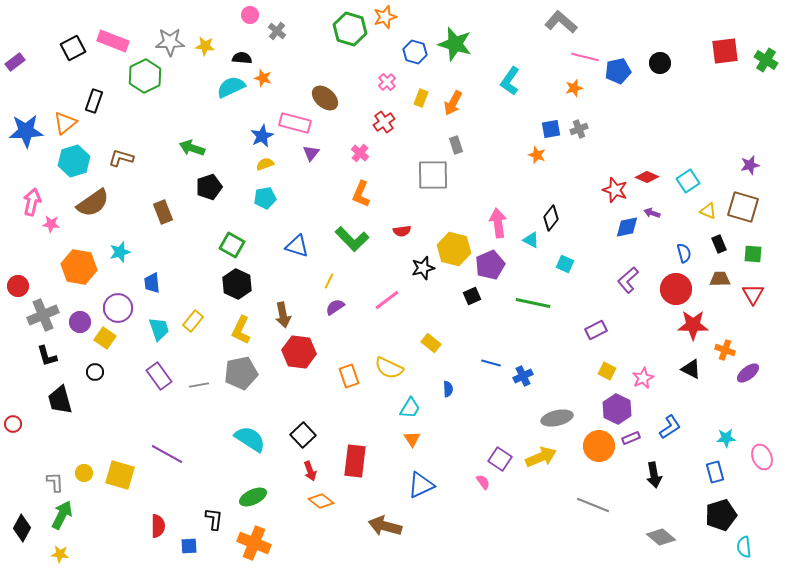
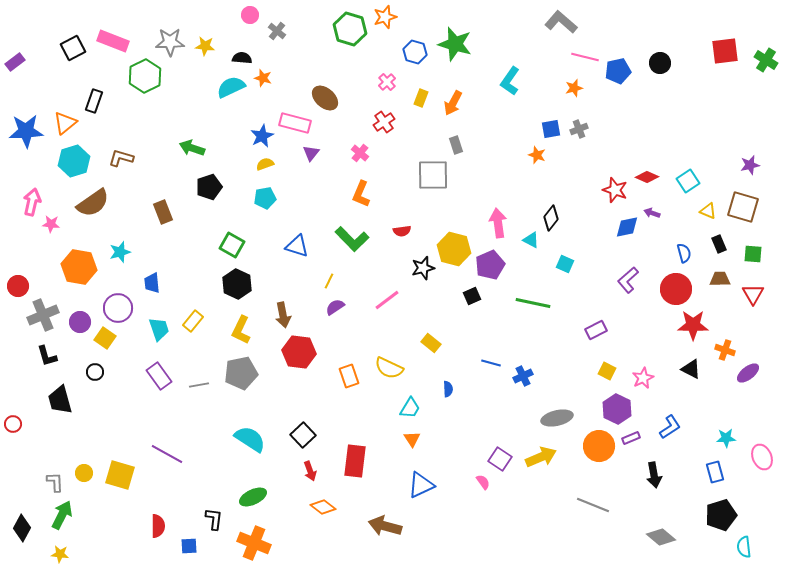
orange diamond at (321, 501): moved 2 px right, 6 px down
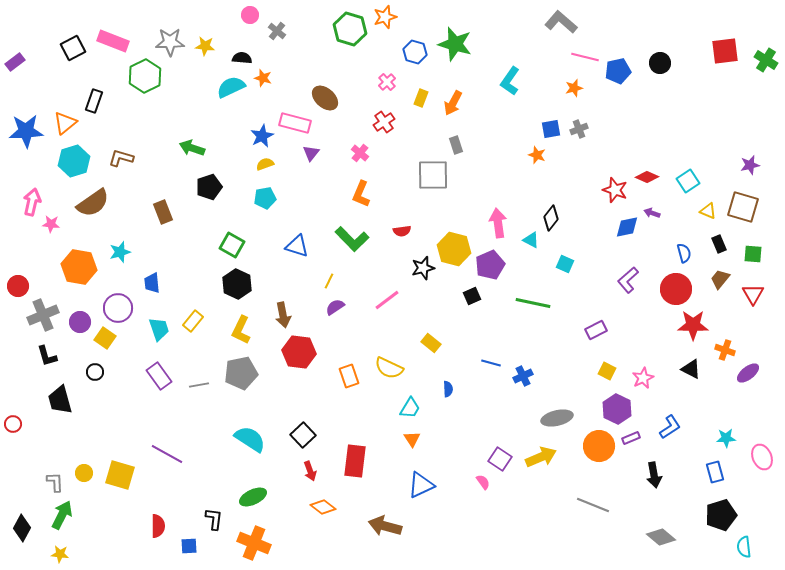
brown trapezoid at (720, 279): rotated 50 degrees counterclockwise
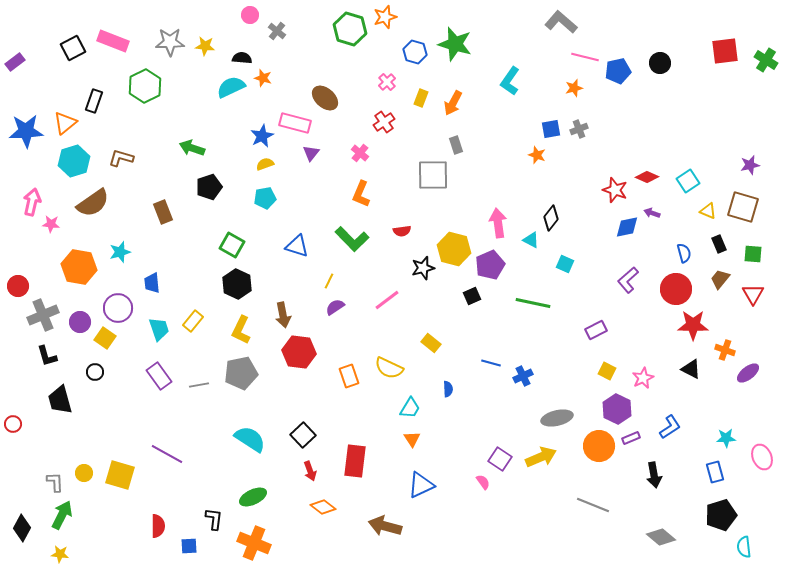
green hexagon at (145, 76): moved 10 px down
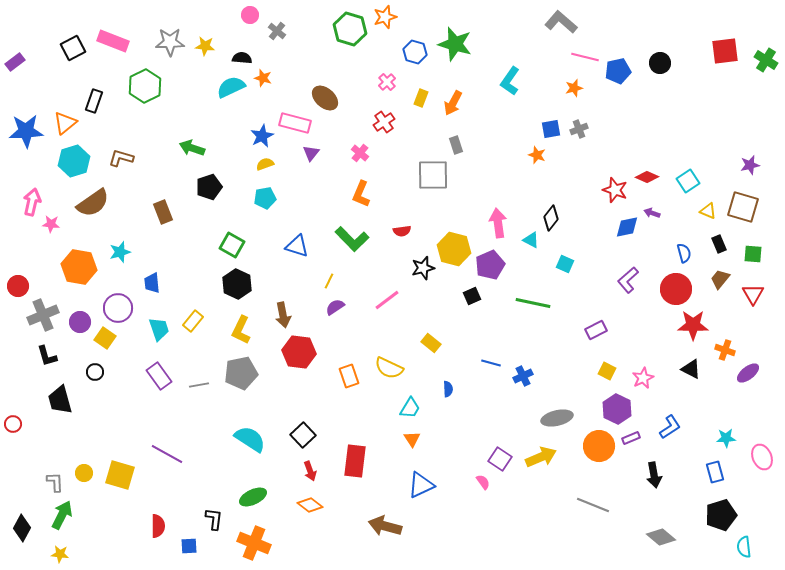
orange diamond at (323, 507): moved 13 px left, 2 px up
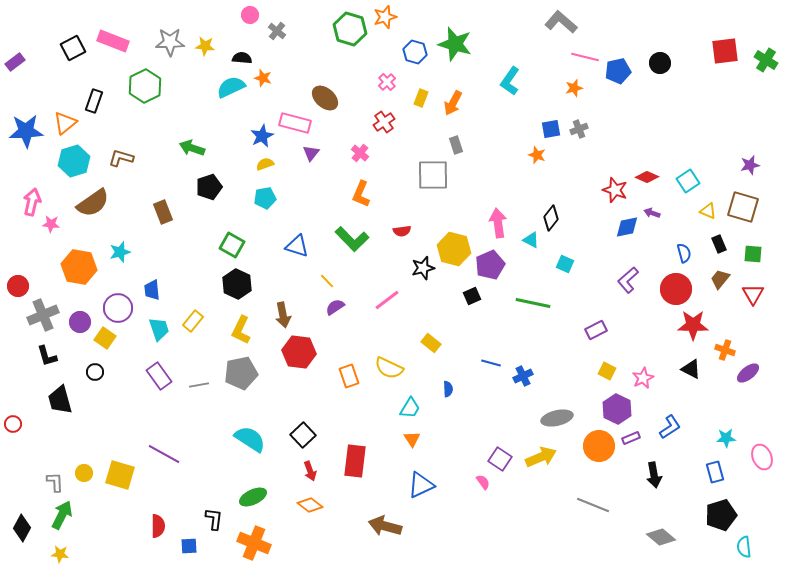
yellow line at (329, 281): moved 2 px left; rotated 70 degrees counterclockwise
blue trapezoid at (152, 283): moved 7 px down
purple line at (167, 454): moved 3 px left
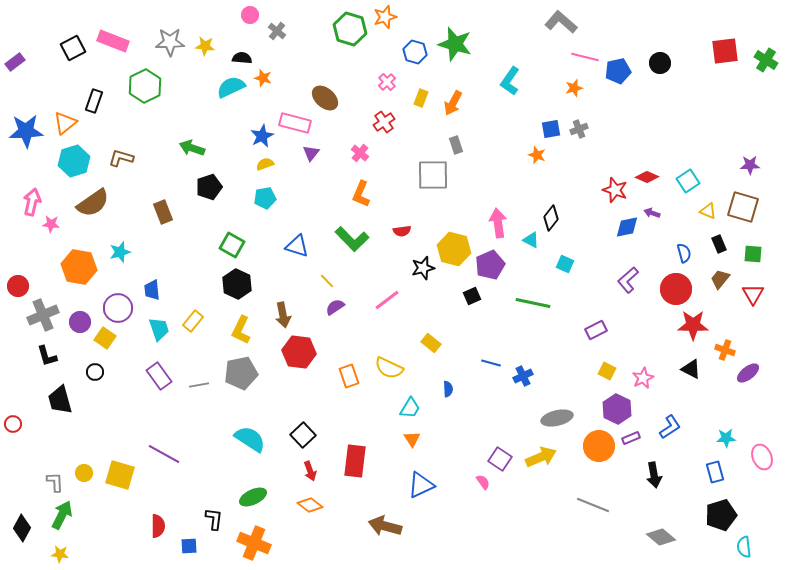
purple star at (750, 165): rotated 12 degrees clockwise
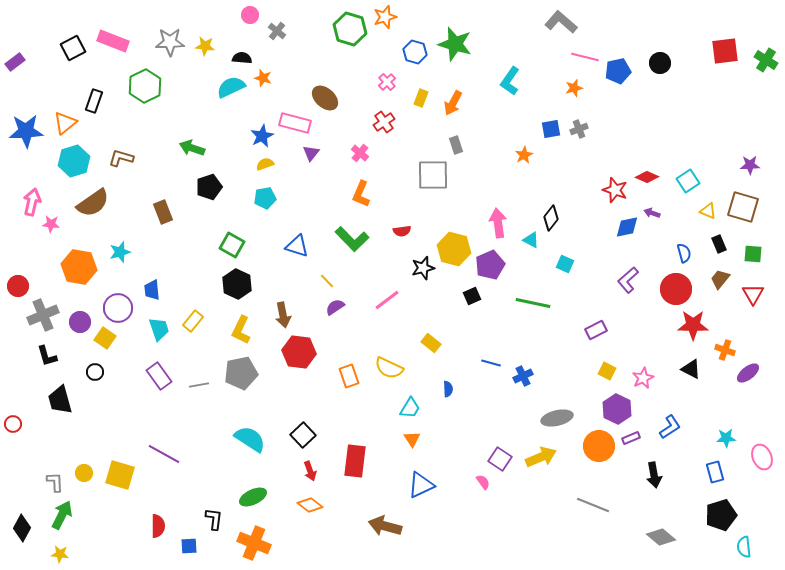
orange star at (537, 155): moved 13 px left; rotated 24 degrees clockwise
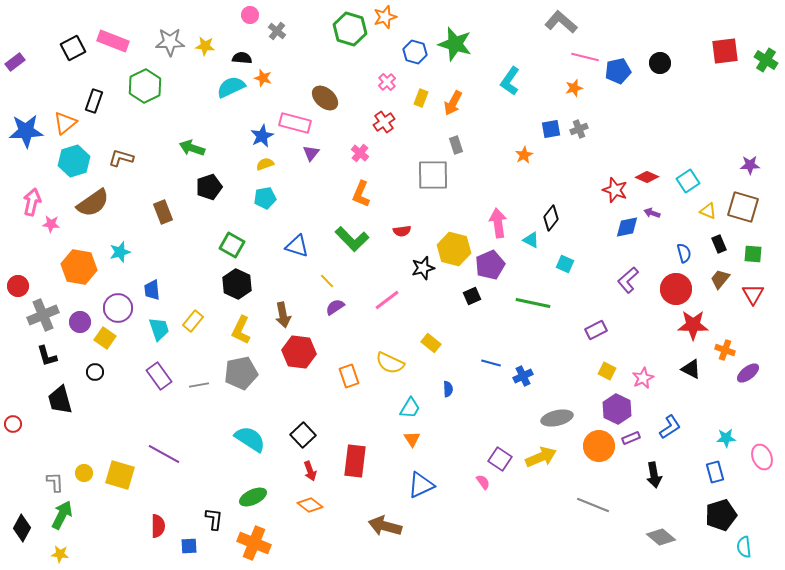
yellow semicircle at (389, 368): moved 1 px right, 5 px up
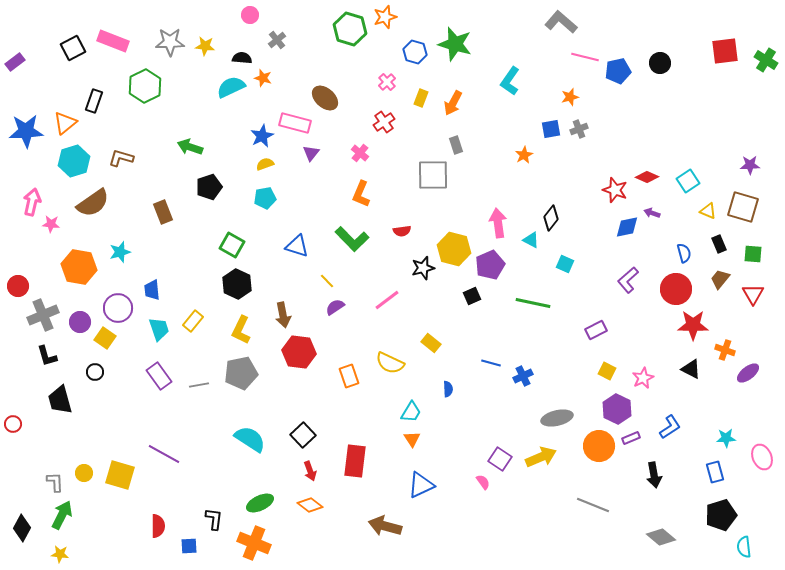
gray cross at (277, 31): moved 9 px down; rotated 12 degrees clockwise
orange star at (574, 88): moved 4 px left, 9 px down
green arrow at (192, 148): moved 2 px left, 1 px up
cyan trapezoid at (410, 408): moved 1 px right, 4 px down
green ellipse at (253, 497): moved 7 px right, 6 px down
